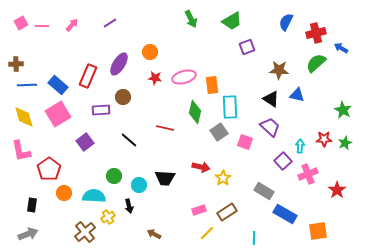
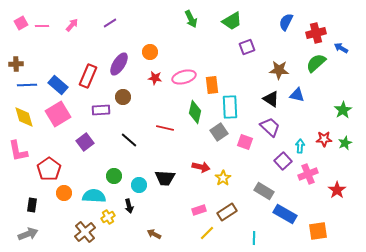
green star at (343, 110): rotated 12 degrees clockwise
pink L-shape at (21, 151): moved 3 px left
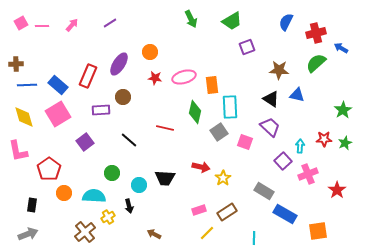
green circle at (114, 176): moved 2 px left, 3 px up
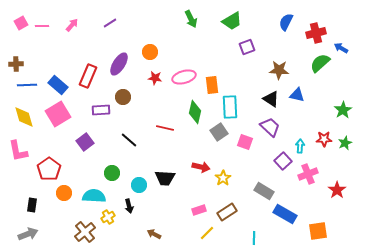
green semicircle at (316, 63): moved 4 px right
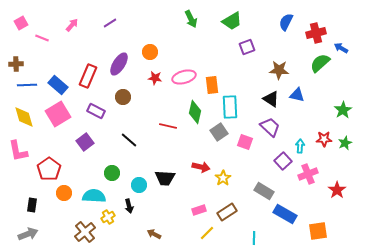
pink line at (42, 26): moved 12 px down; rotated 24 degrees clockwise
purple rectangle at (101, 110): moved 5 px left, 1 px down; rotated 30 degrees clockwise
red line at (165, 128): moved 3 px right, 2 px up
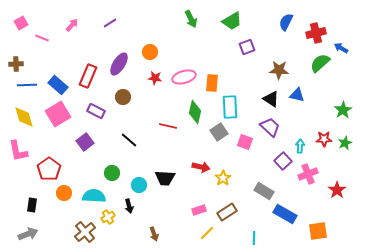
orange rectangle at (212, 85): moved 2 px up; rotated 12 degrees clockwise
brown arrow at (154, 234): rotated 136 degrees counterclockwise
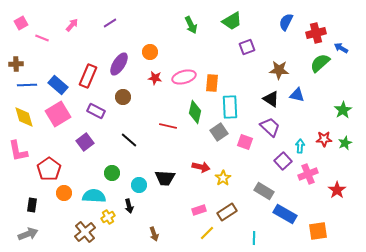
green arrow at (191, 19): moved 6 px down
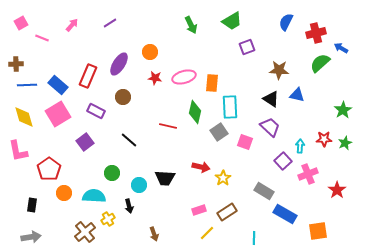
yellow cross at (108, 217): moved 2 px down
gray arrow at (28, 234): moved 3 px right, 3 px down; rotated 12 degrees clockwise
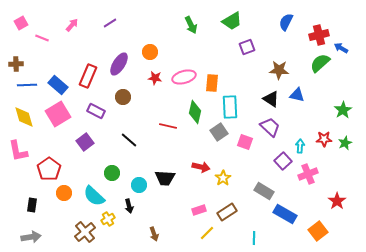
red cross at (316, 33): moved 3 px right, 2 px down
red star at (337, 190): moved 11 px down
cyan semicircle at (94, 196): rotated 140 degrees counterclockwise
orange square at (318, 231): rotated 30 degrees counterclockwise
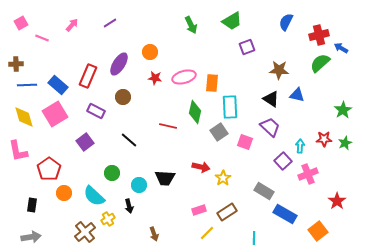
pink square at (58, 114): moved 3 px left
